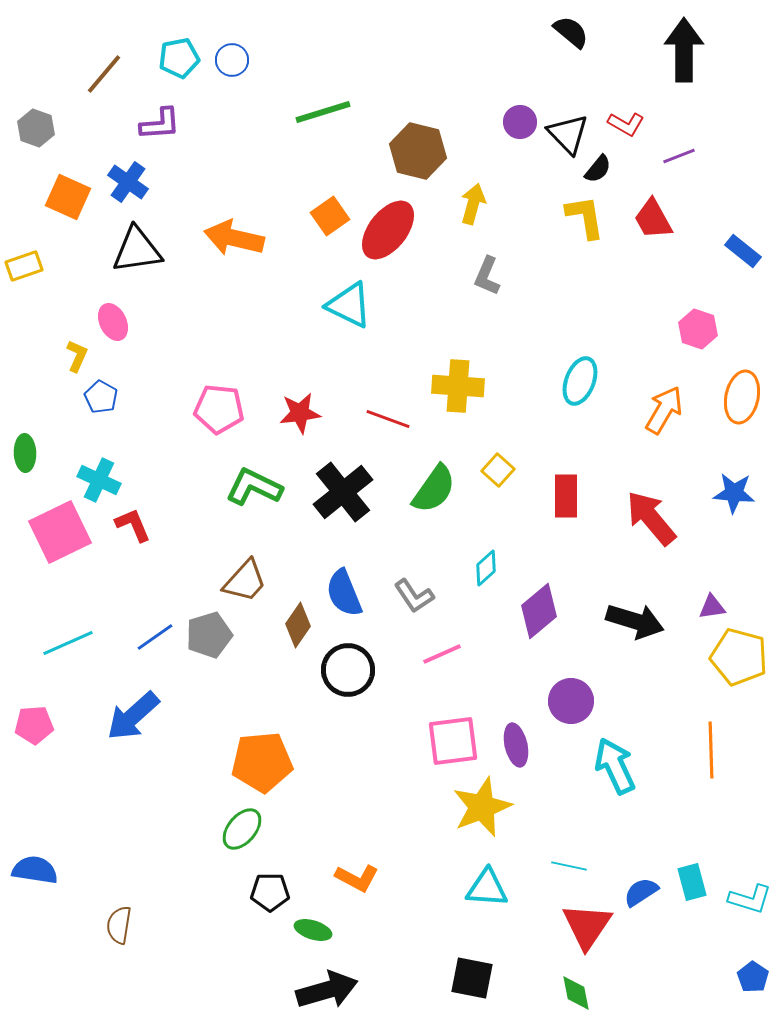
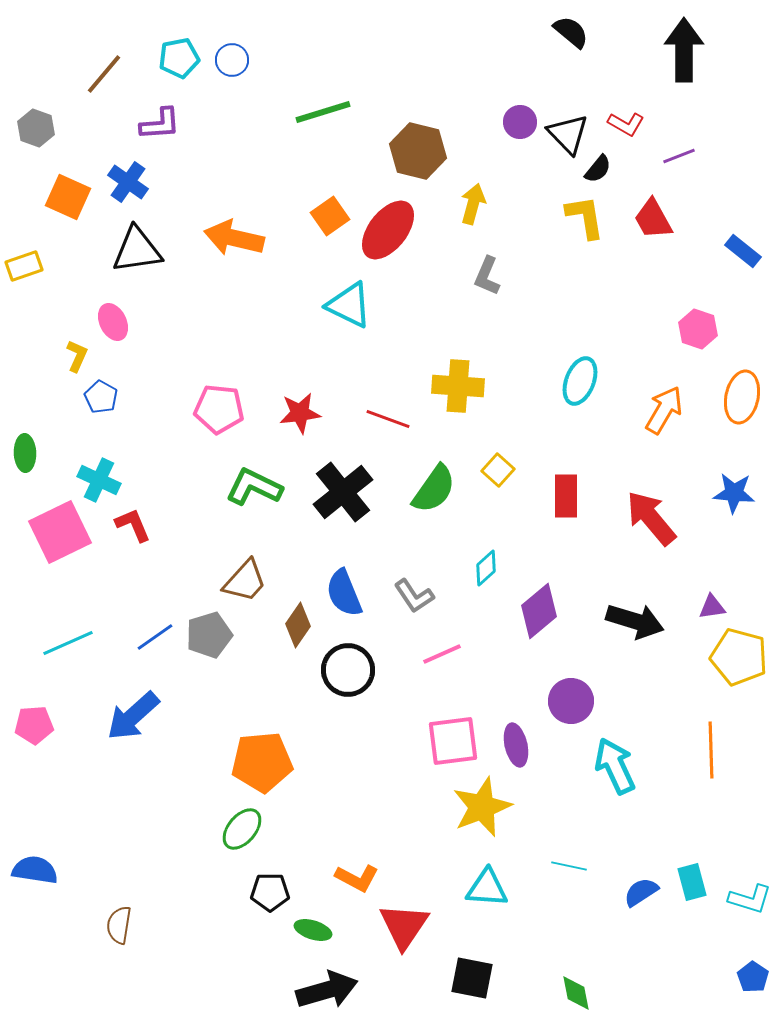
red triangle at (587, 926): moved 183 px left
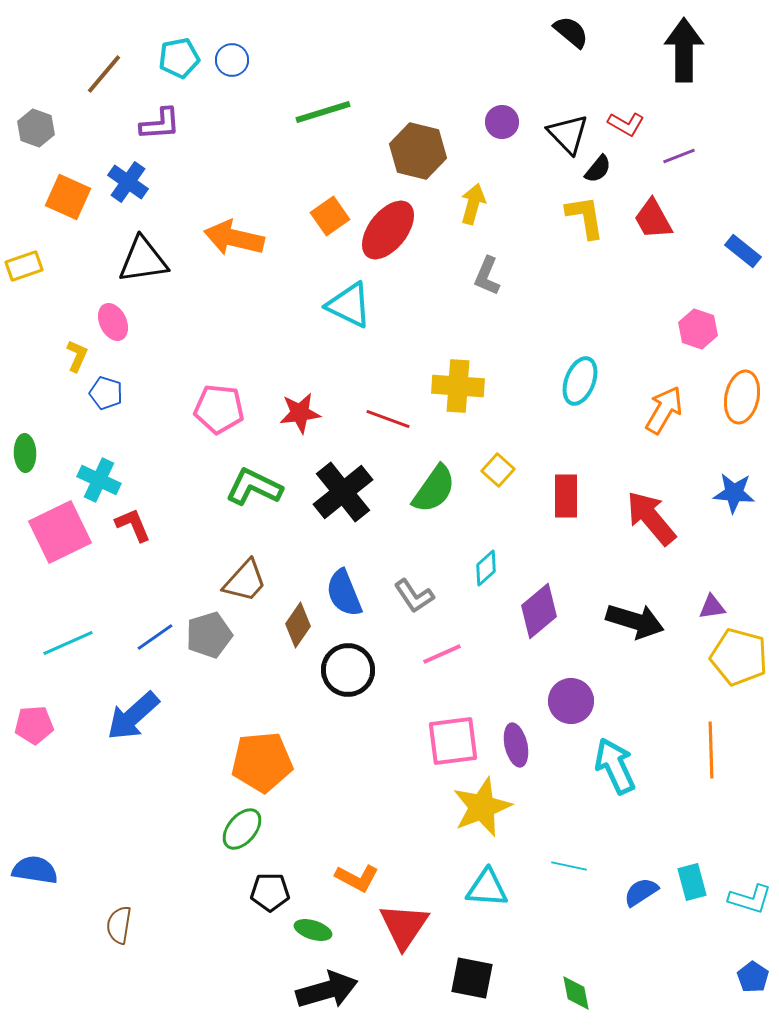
purple circle at (520, 122): moved 18 px left
black triangle at (137, 250): moved 6 px right, 10 px down
blue pentagon at (101, 397): moved 5 px right, 4 px up; rotated 12 degrees counterclockwise
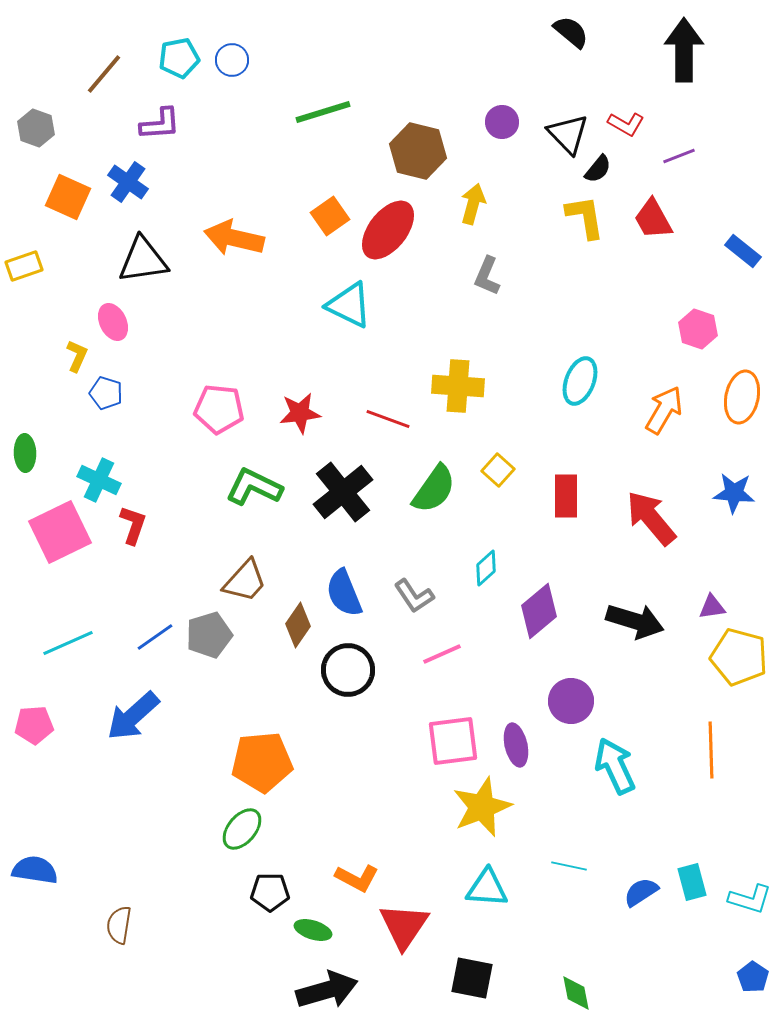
red L-shape at (133, 525): rotated 42 degrees clockwise
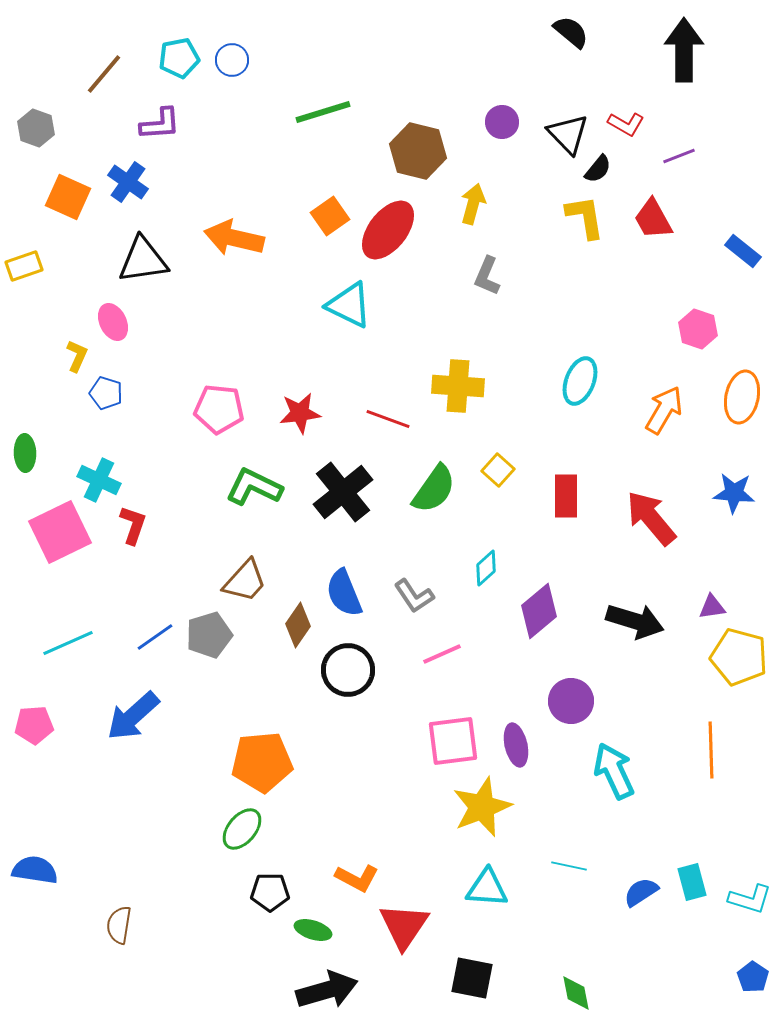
cyan arrow at (615, 766): moved 1 px left, 5 px down
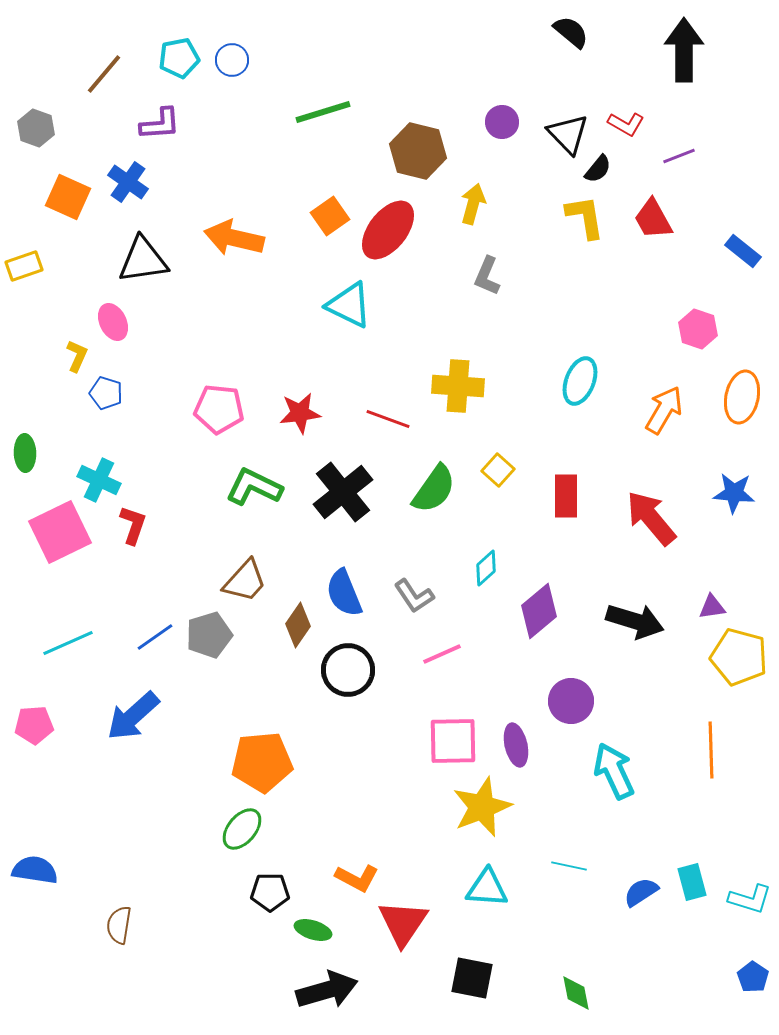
pink square at (453, 741): rotated 6 degrees clockwise
red triangle at (404, 926): moved 1 px left, 3 px up
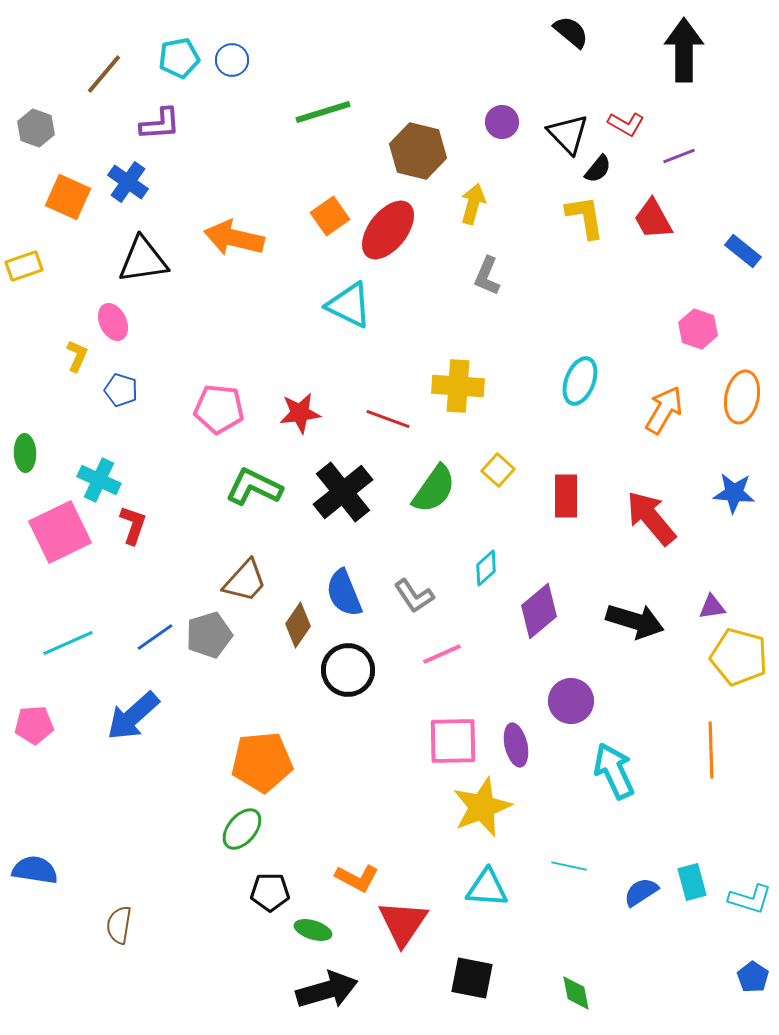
blue pentagon at (106, 393): moved 15 px right, 3 px up
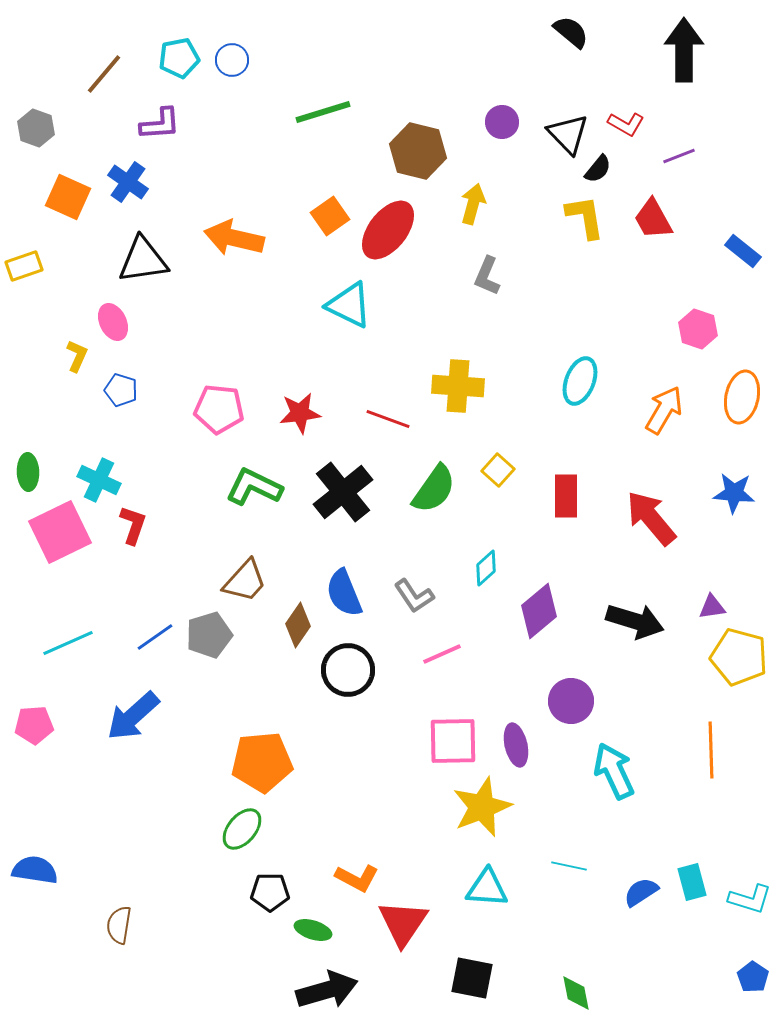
green ellipse at (25, 453): moved 3 px right, 19 px down
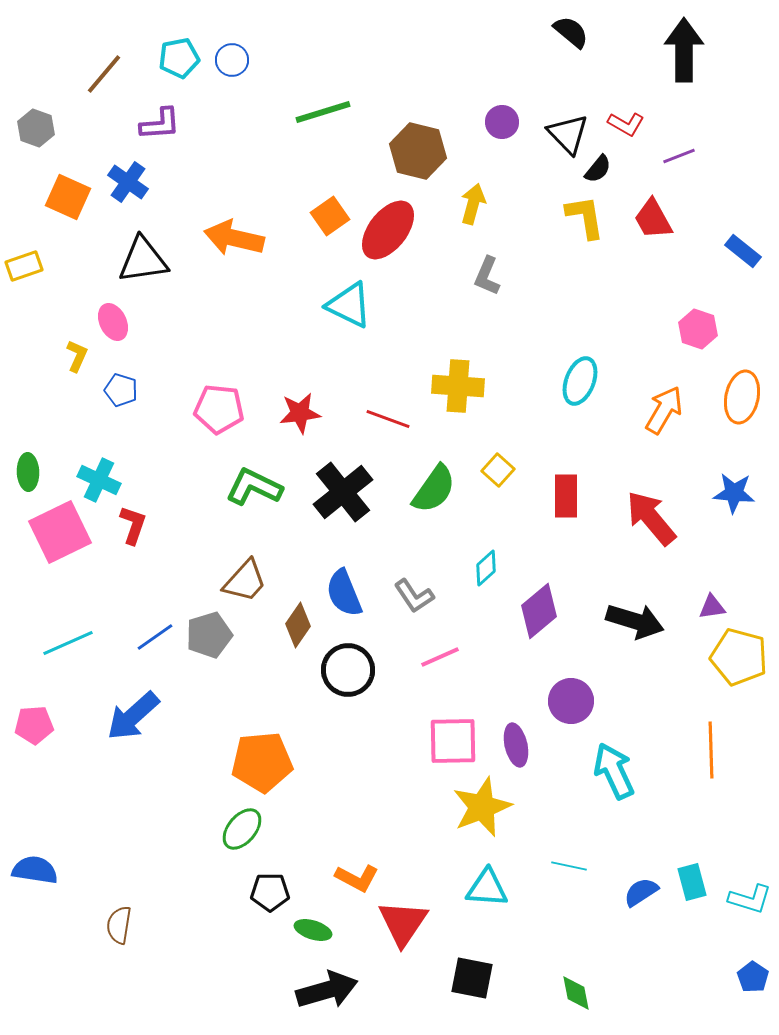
pink line at (442, 654): moved 2 px left, 3 px down
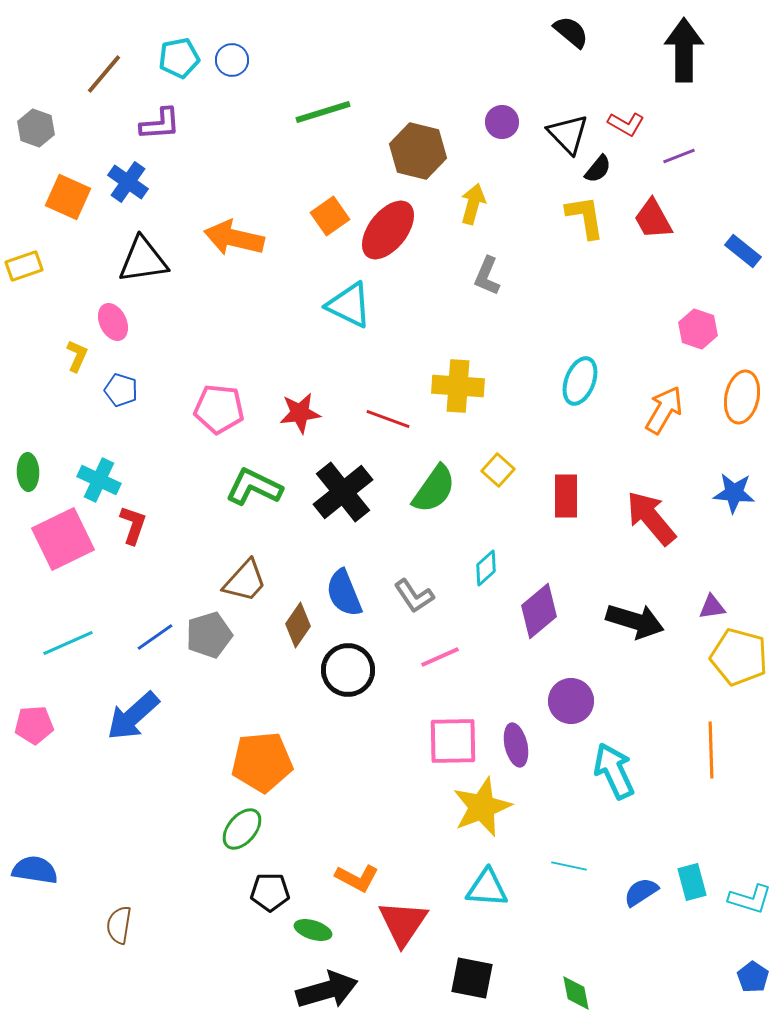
pink square at (60, 532): moved 3 px right, 7 px down
